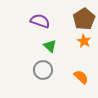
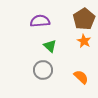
purple semicircle: rotated 24 degrees counterclockwise
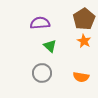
purple semicircle: moved 2 px down
gray circle: moved 1 px left, 3 px down
orange semicircle: rotated 147 degrees clockwise
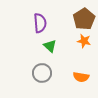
purple semicircle: rotated 90 degrees clockwise
orange star: rotated 16 degrees counterclockwise
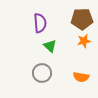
brown pentagon: moved 2 px left; rotated 30 degrees clockwise
orange star: rotated 24 degrees counterclockwise
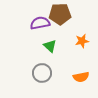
brown pentagon: moved 22 px left, 5 px up
purple semicircle: rotated 96 degrees counterclockwise
orange star: moved 2 px left
orange semicircle: rotated 21 degrees counterclockwise
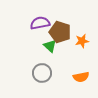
brown pentagon: moved 18 px down; rotated 20 degrees clockwise
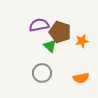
purple semicircle: moved 1 px left, 2 px down
orange semicircle: moved 1 px down
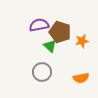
gray circle: moved 1 px up
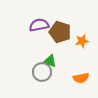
green triangle: moved 15 px down; rotated 24 degrees counterclockwise
